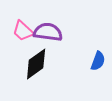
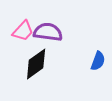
pink trapezoid: rotated 90 degrees counterclockwise
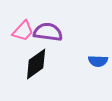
blue semicircle: rotated 72 degrees clockwise
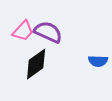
purple semicircle: rotated 16 degrees clockwise
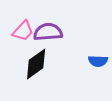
purple semicircle: rotated 28 degrees counterclockwise
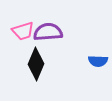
pink trapezoid: rotated 30 degrees clockwise
black diamond: rotated 32 degrees counterclockwise
